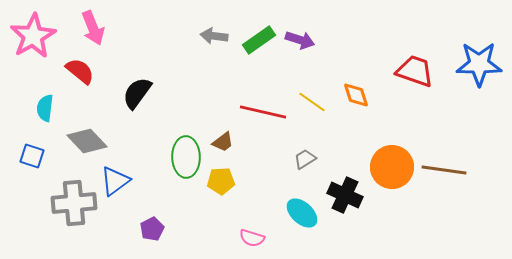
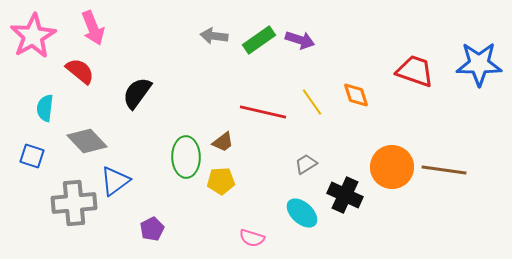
yellow line: rotated 20 degrees clockwise
gray trapezoid: moved 1 px right, 5 px down
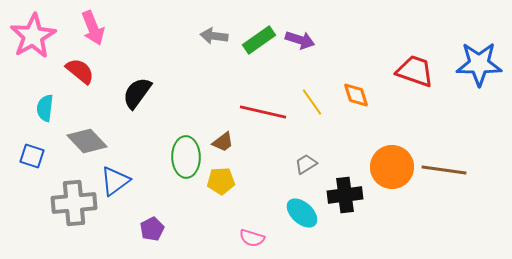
black cross: rotated 32 degrees counterclockwise
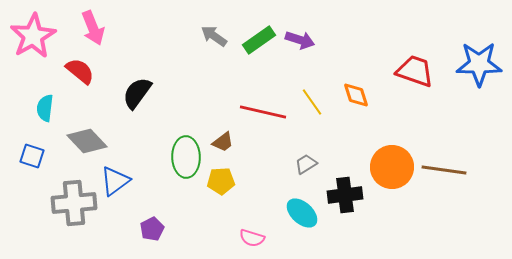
gray arrow: rotated 28 degrees clockwise
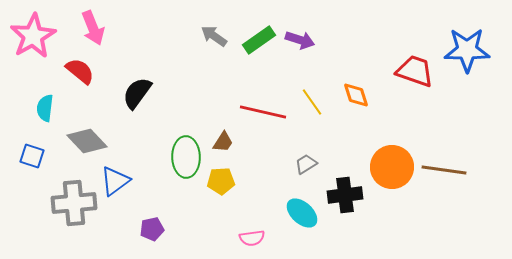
blue star: moved 12 px left, 14 px up
brown trapezoid: rotated 20 degrees counterclockwise
purple pentagon: rotated 15 degrees clockwise
pink semicircle: rotated 25 degrees counterclockwise
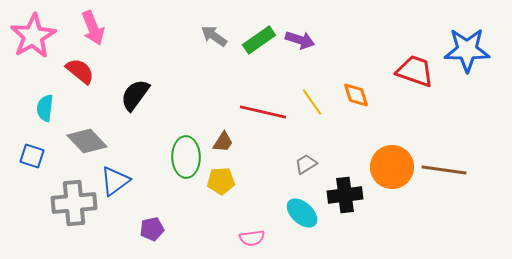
black semicircle: moved 2 px left, 2 px down
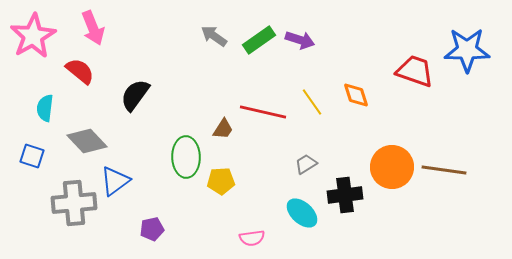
brown trapezoid: moved 13 px up
